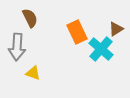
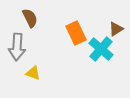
orange rectangle: moved 1 px left, 1 px down
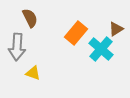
orange rectangle: rotated 65 degrees clockwise
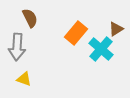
yellow triangle: moved 9 px left, 6 px down
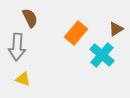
cyan cross: moved 1 px right, 6 px down
yellow triangle: moved 1 px left
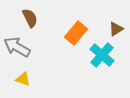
gray arrow: rotated 116 degrees clockwise
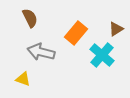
gray arrow: moved 24 px right, 5 px down; rotated 16 degrees counterclockwise
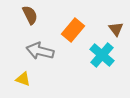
brown semicircle: moved 3 px up
brown triangle: rotated 35 degrees counterclockwise
orange rectangle: moved 3 px left, 3 px up
gray arrow: moved 1 px left, 1 px up
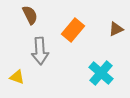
brown triangle: rotated 42 degrees clockwise
gray arrow: rotated 108 degrees counterclockwise
cyan cross: moved 1 px left, 18 px down
yellow triangle: moved 6 px left, 2 px up
